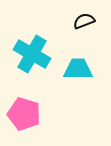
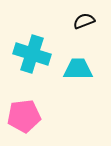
cyan cross: rotated 12 degrees counterclockwise
pink pentagon: moved 2 px down; rotated 24 degrees counterclockwise
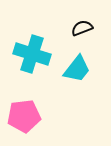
black semicircle: moved 2 px left, 7 px down
cyan trapezoid: moved 1 px left; rotated 128 degrees clockwise
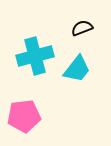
cyan cross: moved 3 px right, 2 px down; rotated 33 degrees counterclockwise
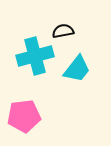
black semicircle: moved 19 px left, 3 px down; rotated 10 degrees clockwise
